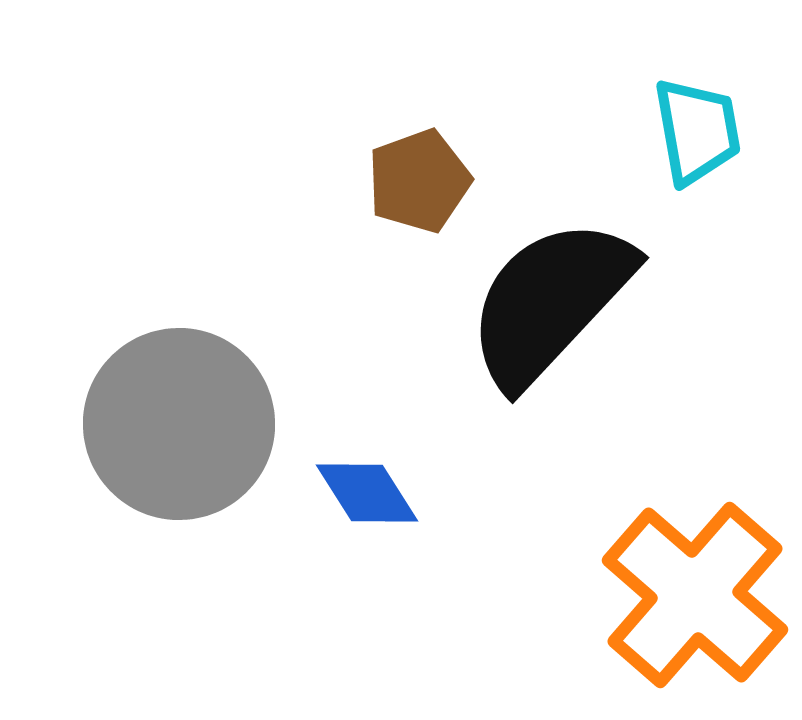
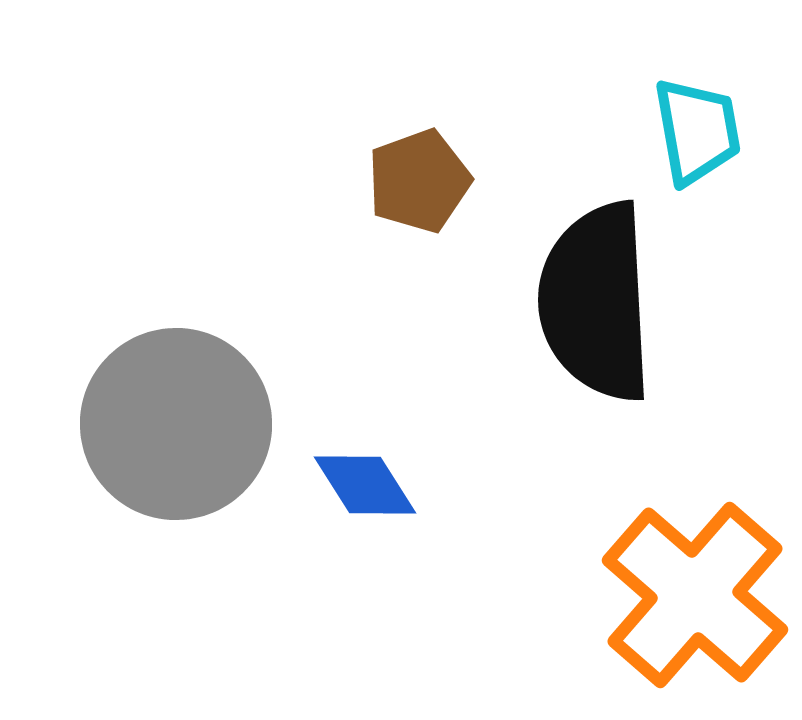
black semicircle: moved 46 px right; rotated 46 degrees counterclockwise
gray circle: moved 3 px left
blue diamond: moved 2 px left, 8 px up
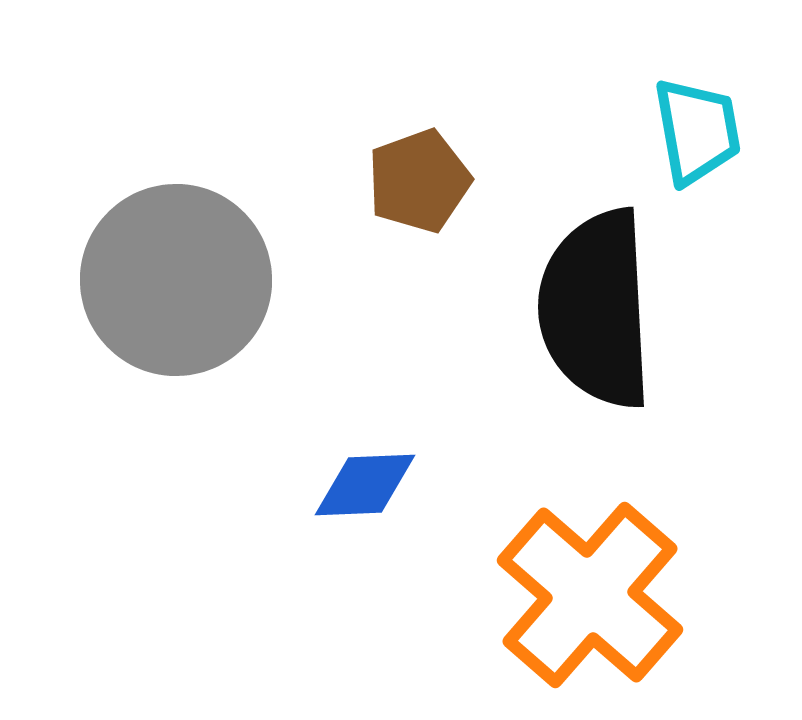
black semicircle: moved 7 px down
gray circle: moved 144 px up
blue diamond: rotated 60 degrees counterclockwise
orange cross: moved 105 px left
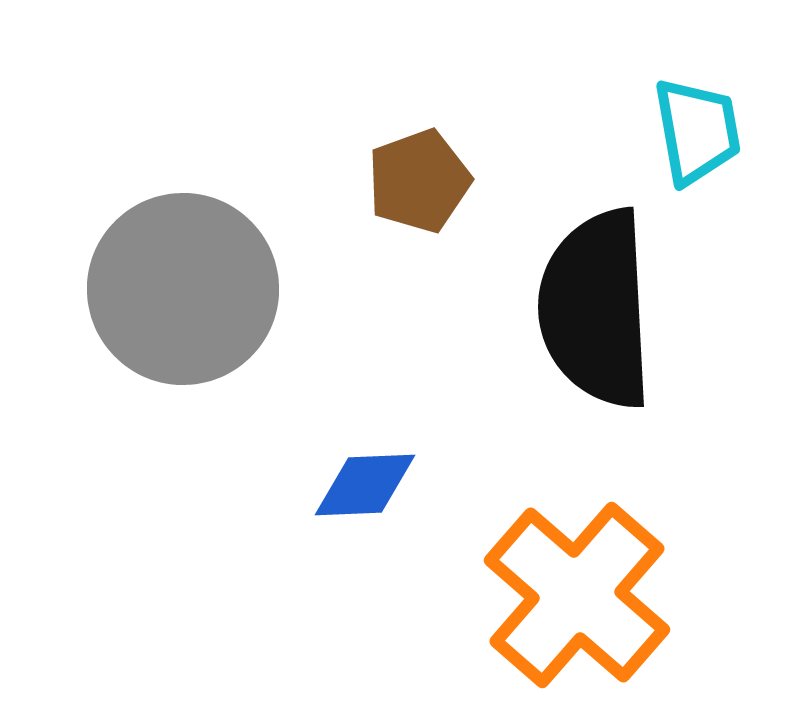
gray circle: moved 7 px right, 9 px down
orange cross: moved 13 px left
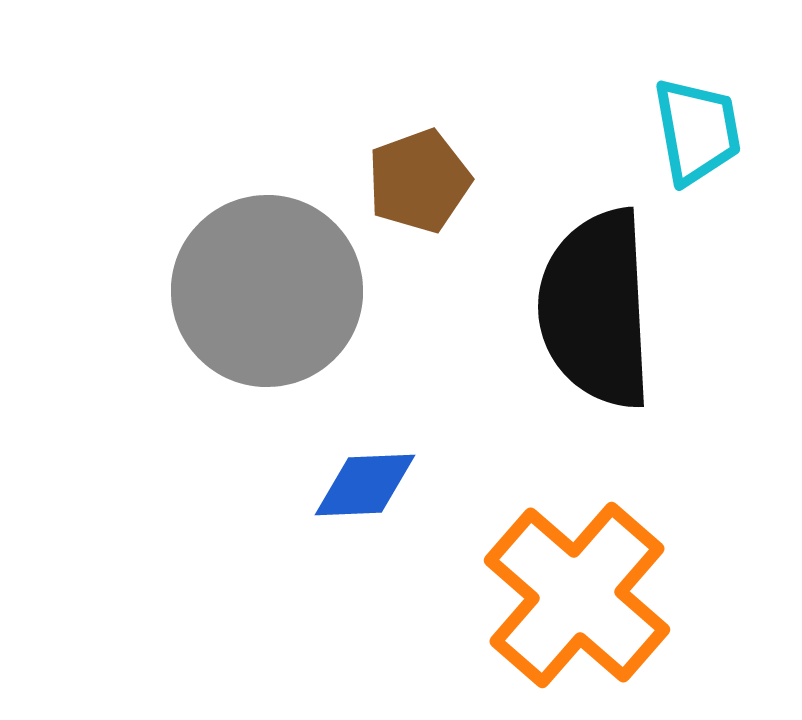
gray circle: moved 84 px right, 2 px down
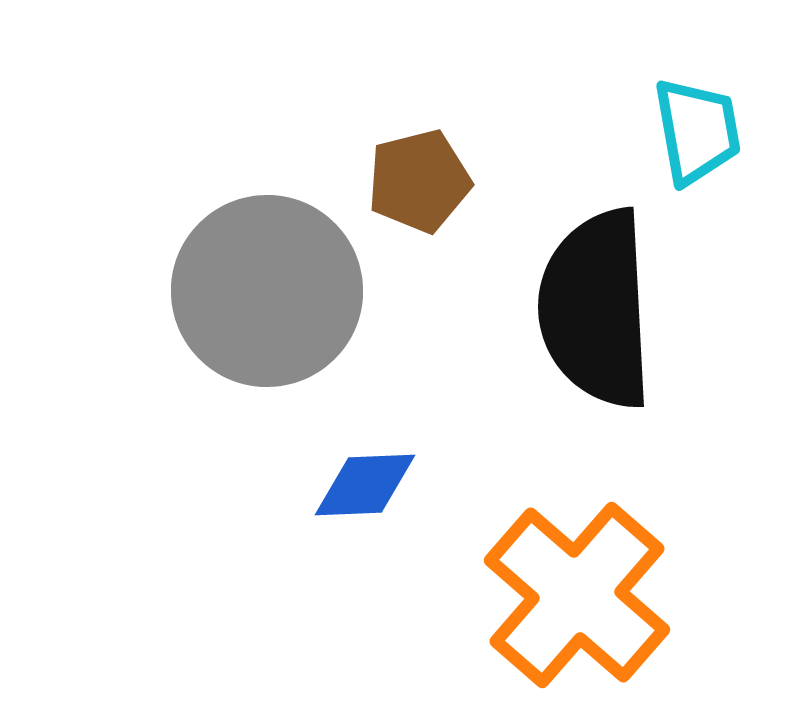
brown pentagon: rotated 6 degrees clockwise
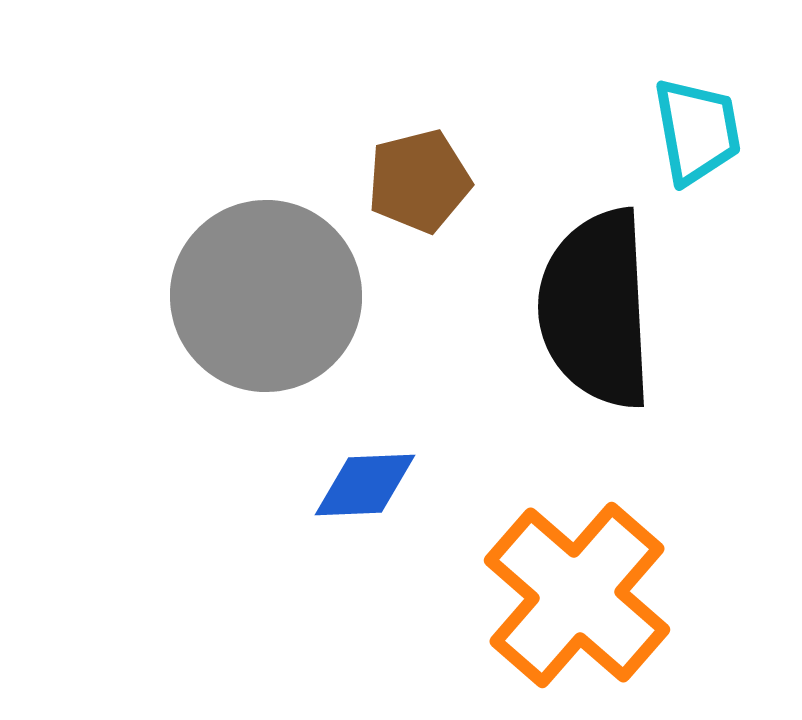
gray circle: moved 1 px left, 5 px down
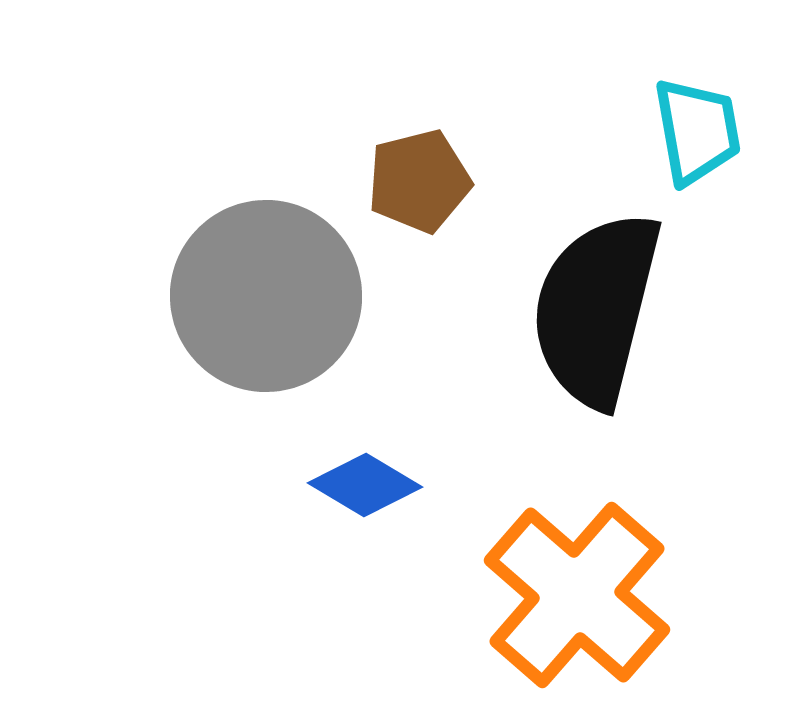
black semicircle: rotated 17 degrees clockwise
blue diamond: rotated 33 degrees clockwise
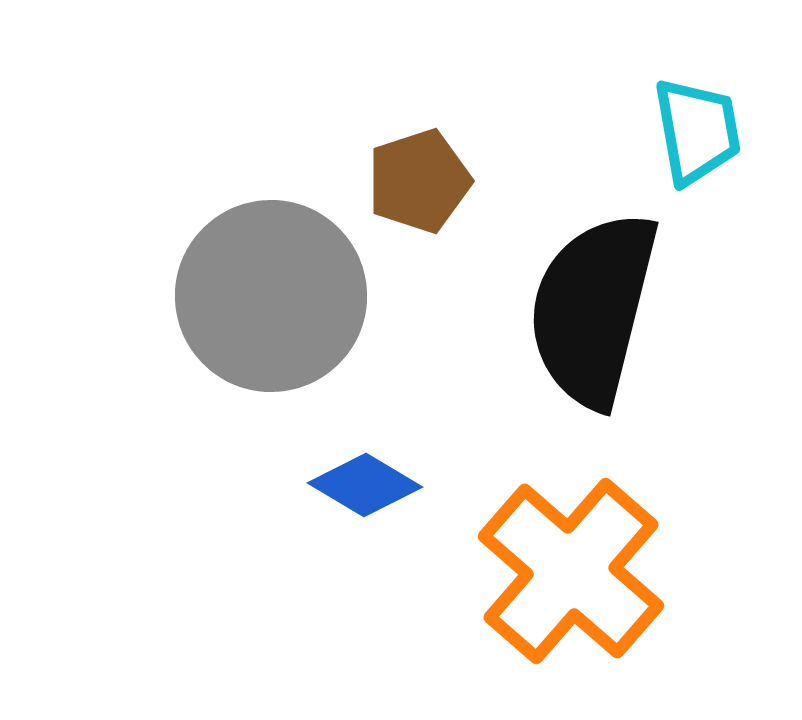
brown pentagon: rotated 4 degrees counterclockwise
gray circle: moved 5 px right
black semicircle: moved 3 px left
orange cross: moved 6 px left, 24 px up
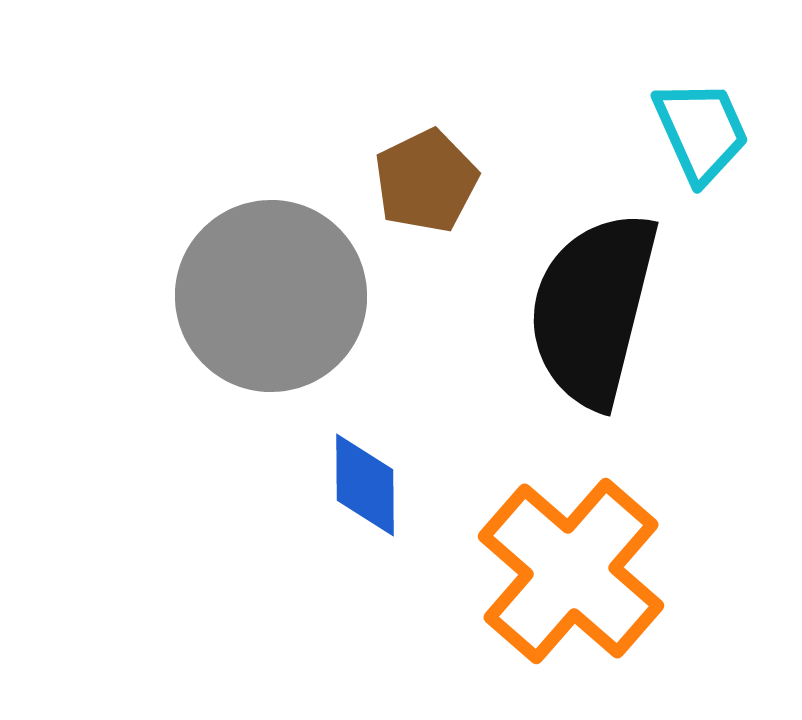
cyan trapezoid: moved 4 px right; rotated 14 degrees counterclockwise
brown pentagon: moved 7 px right; rotated 8 degrees counterclockwise
blue diamond: rotated 59 degrees clockwise
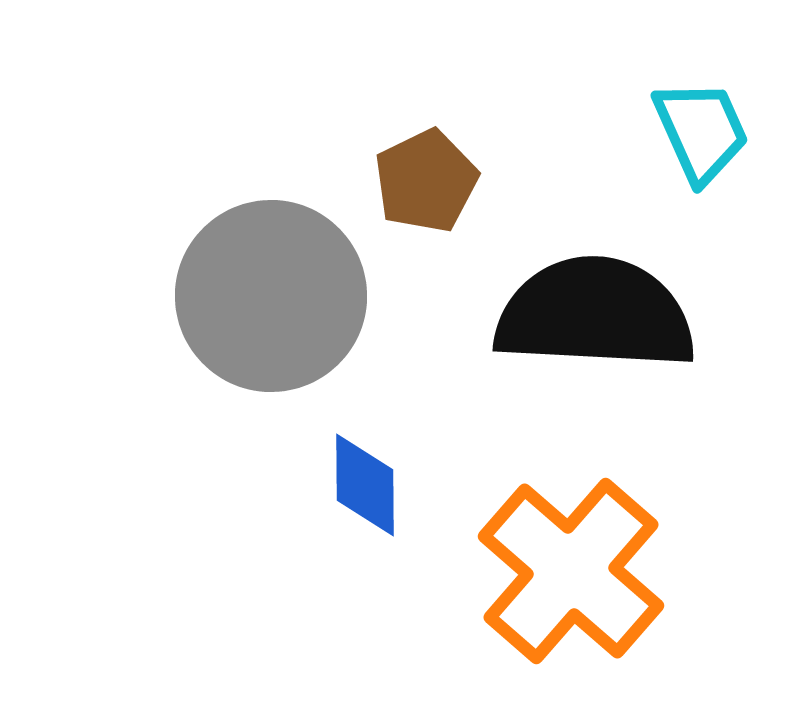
black semicircle: moved 2 px right, 5 px down; rotated 79 degrees clockwise
